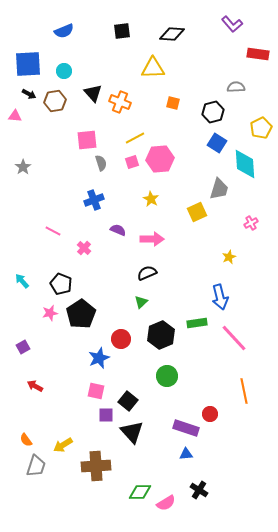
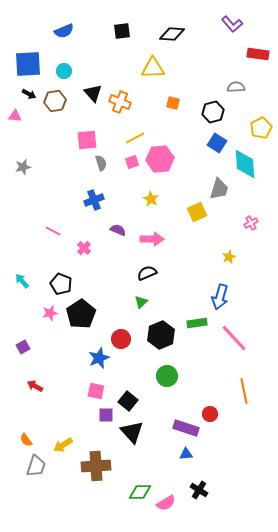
gray star at (23, 167): rotated 21 degrees clockwise
blue arrow at (220, 297): rotated 30 degrees clockwise
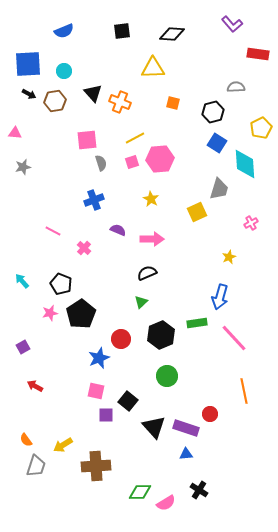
pink triangle at (15, 116): moved 17 px down
black triangle at (132, 432): moved 22 px right, 5 px up
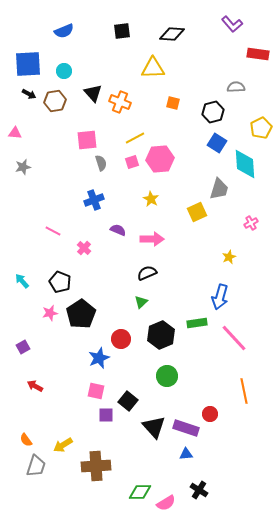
black pentagon at (61, 284): moved 1 px left, 2 px up
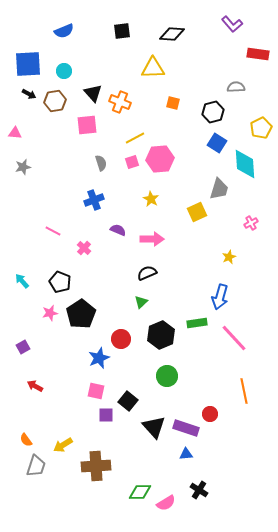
pink square at (87, 140): moved 15 px up
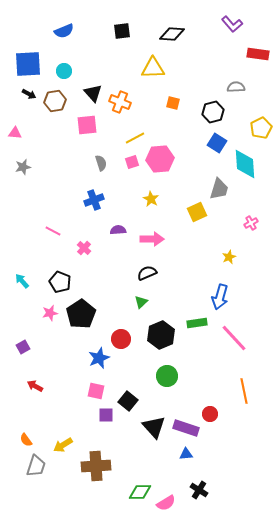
purple semicircle at (118, 230): rotated 28 degrees counterclockwise
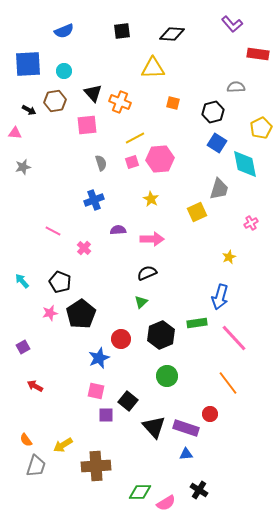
black arrow at (29, 94): moved 16 px down
cyan diamond at (245, 164): rotated 8 degrees counterclockwise
orange line at (244, 391): moved 16 px left, 8 px up; rotated 25 degrees counterclockwise
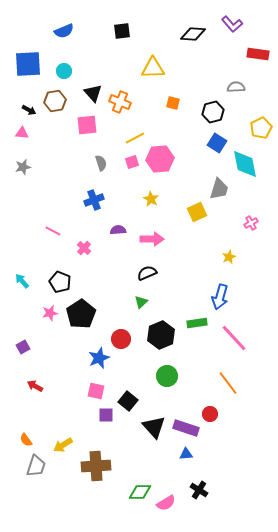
black diamond at (172, 34): moved 21 px right
pink triangle at (15, 133): moved 7 px right
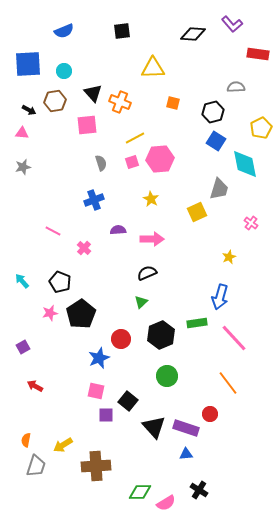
blue square at (217, 143): moved 1 px left, 2 px up
pink cross at (251, 223): rotated 24 degrees counterclockwise
orange semicircle at (26, 440): rotated 48 degrees clockwise
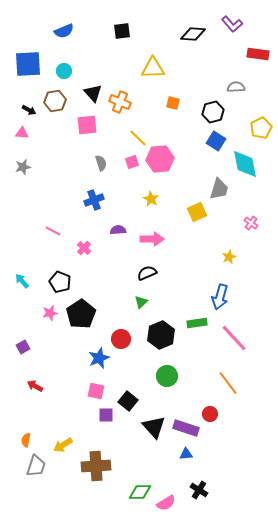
yellow line at (135, 138): moved 3 px right; rotated 72 degrees clockwise
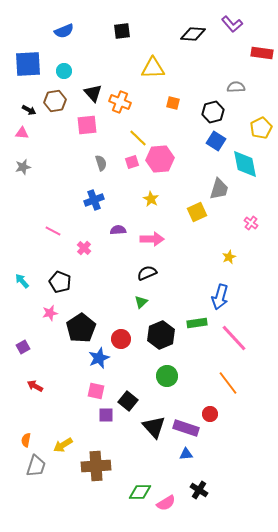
red rectangle at (258, 54): moved 4 px right, 1 px up
black pentagon at (81, 314): moved 14 px down
